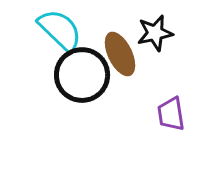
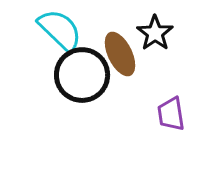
black star: rotated 24 degrees counterclockwise
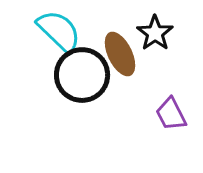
cyan semicircle: moved 1 px left, 1 px down
purple trapezoid: rotated 18 degrees counterclockwise
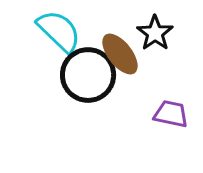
brown ellipse: rotated 12 degrees counterclockwise
black circle: moved 6 px right
purple trapezoid: rotated 129 degrees clockwise
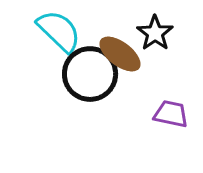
brown ellipse: rotated 15 degrees counterclockwise
black circle: moved 2 px right, 1 px up
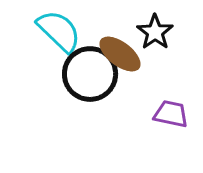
black star: moved 1 px up
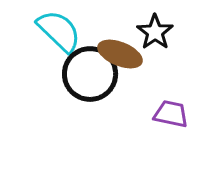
brown ellipse: rotated 15 degrees counterclockwise
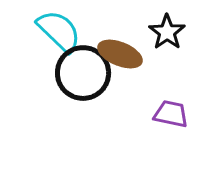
black star: moved 12 px right
black circle: moved 7 px left, 1 px up
